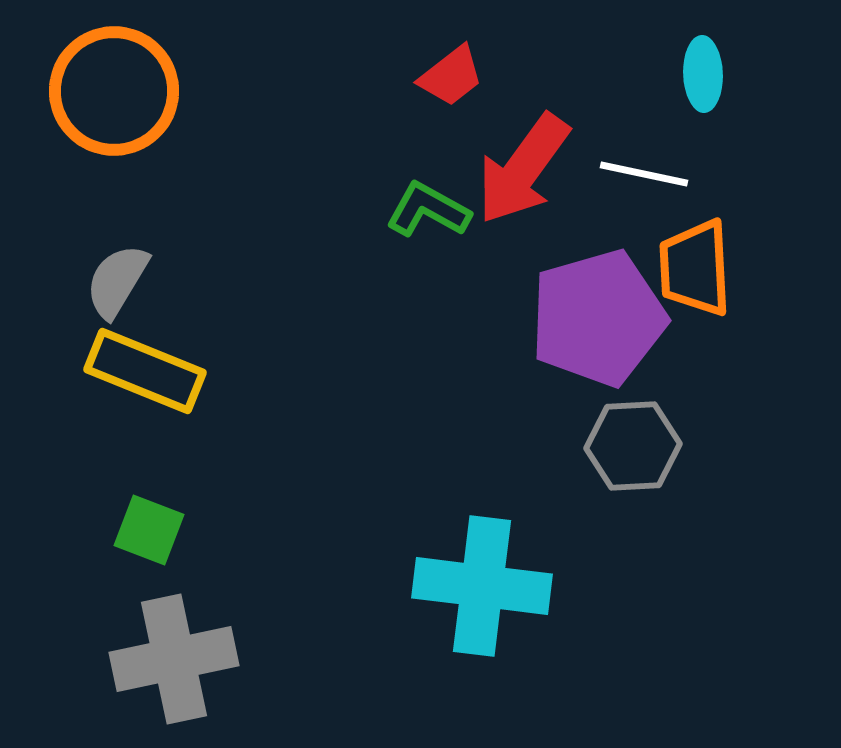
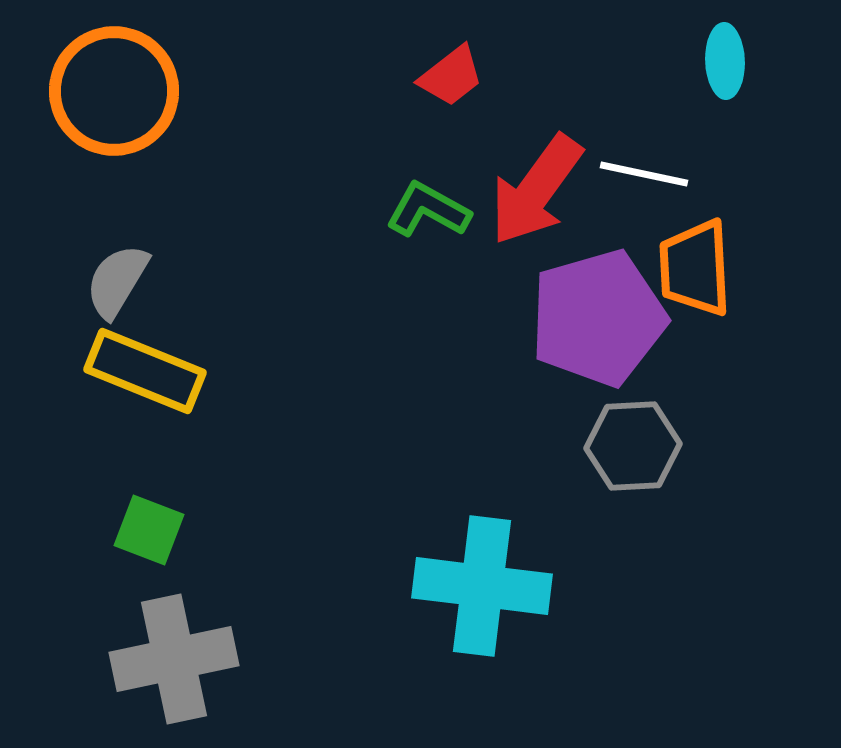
cyan ellipse: moved 22 px right, 13 px up
red arrow: moved 13 px right, 21 px down
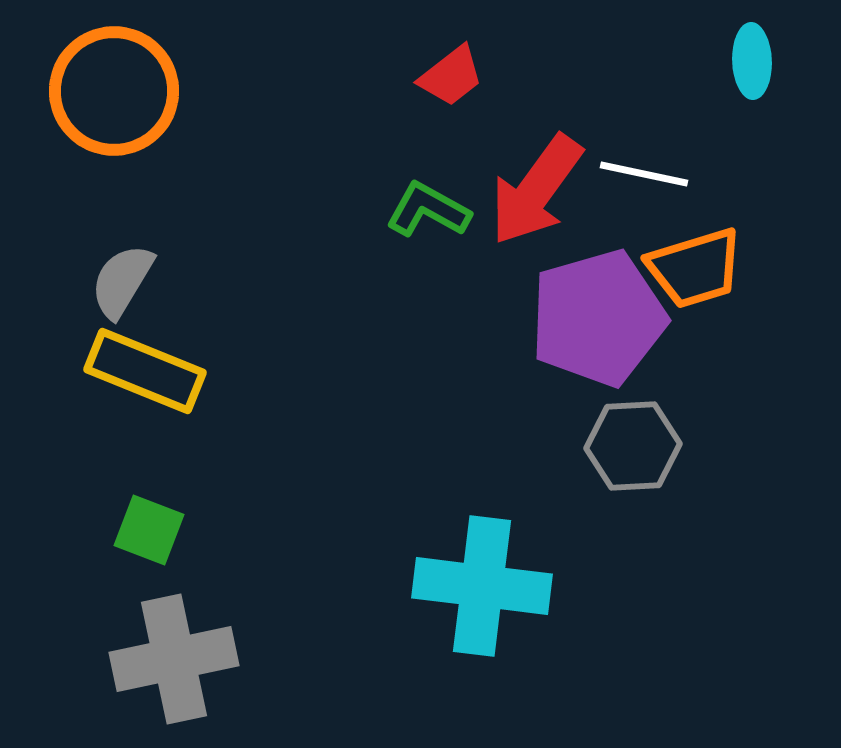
cyan ellipse: moved 27 px right
orange trapezoid: rotated 104 degrees counterclockwise
gray semicircle: moved 5 px right
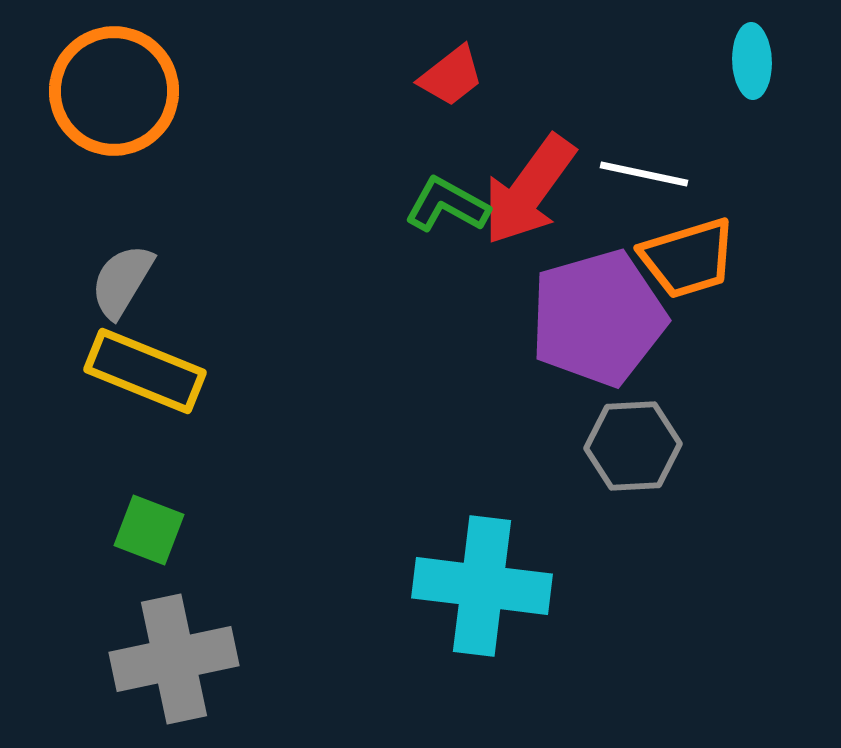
red arrow: moved 7 px left
green L-shape: moved 19 px right, 5 px up
orange trapezoid: moved 7 px left, 10 px up
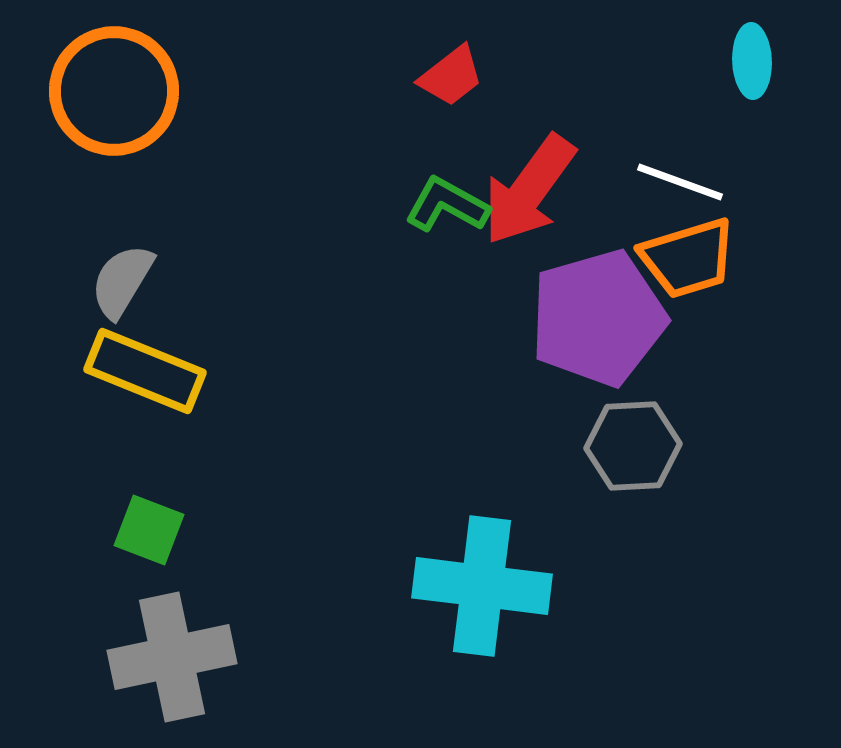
white line: moved 36 px right, 8 px down; rotated 8 degrees clockwise
gray cross: moved 2 px left, 2 px up
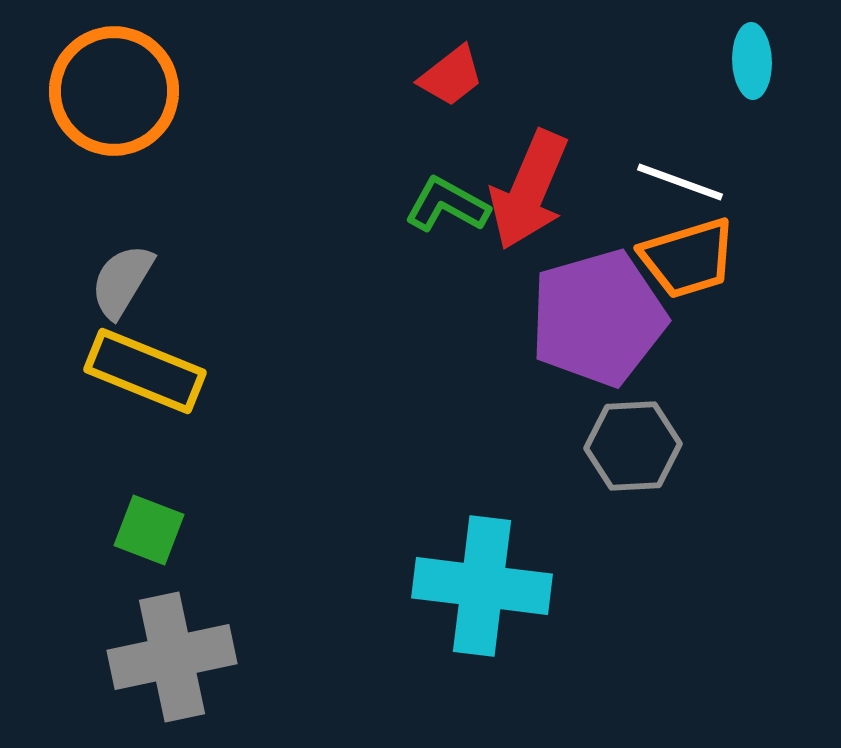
red arrow: rotated 13 degrees counterclockwise
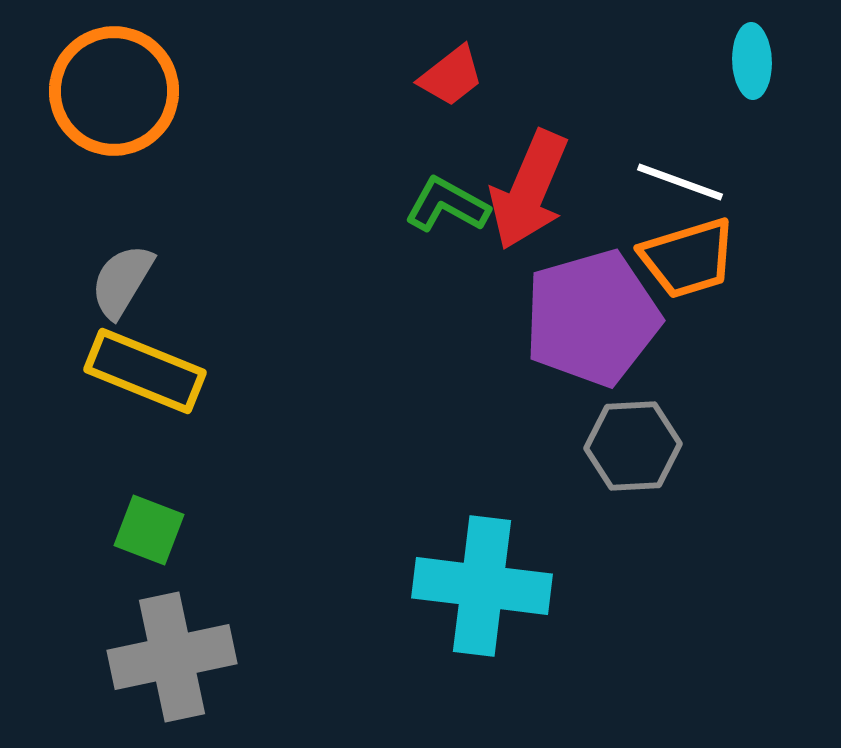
purple pentagon: moved 6 px left
